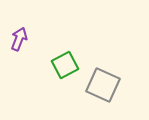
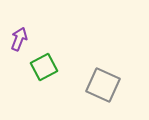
green square: moved 21 px left, 2 px down
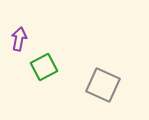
purple arrow: rotated 10 degrees counterclockwise
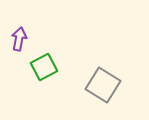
gray square: rotated 8 degrees clockwise
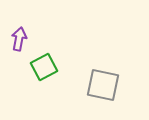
gray square: rotated 20 degrees counterclockwise
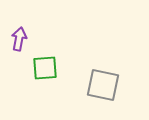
green square: moved 1 px right, 1 px down; rotated 24 degrees clockwise
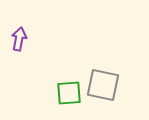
green square: moved 24 px right, 25 px down
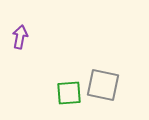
purple arrow: moved 1 px right, 2 px up
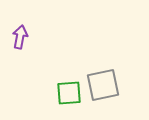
gray square: rotated 24 degrees counterclockwise
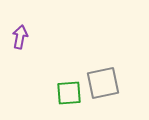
gray square: moved 2 px up
